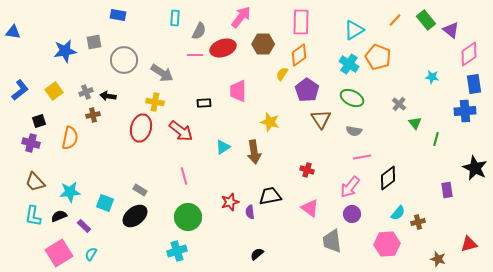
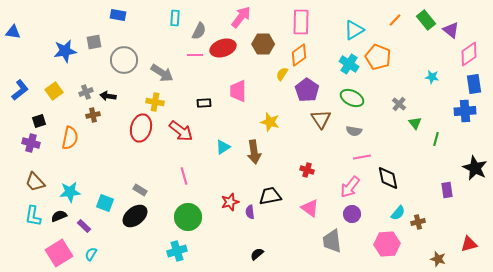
black diamond at (388, 178): rotated 65 degrees counterclockwise
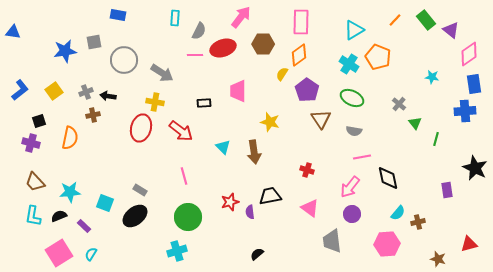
cyan triangle at (223, 147): rotated 42 degrees counterclockwise
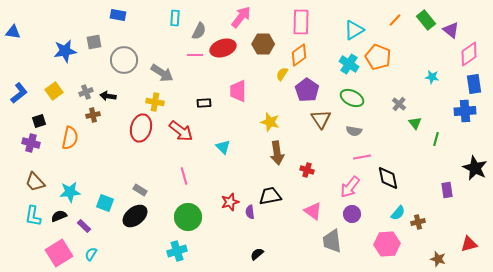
blue L-shape at (20, 90): moved 1 px left, 3 px down
brown arrow at (254, 152): moved 23 px right, 1 px down
pink triangle at (310, 208): moved 3 px right, 3 px down
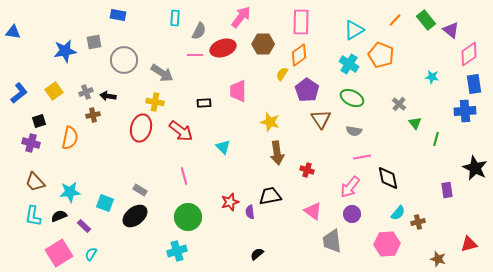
orange pentagon at (378, 57): moved 3 px right, 2 px up
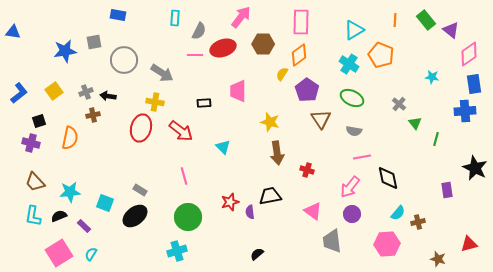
orange line at (395, 20): rotated 40 degrees counterclockwise
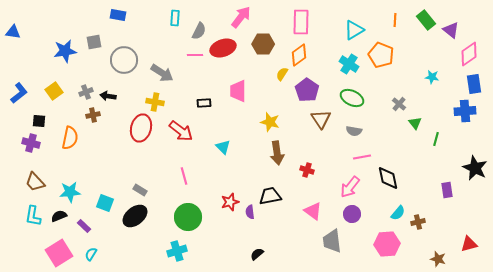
black square at (39, 121): rotated 24 degrees clockwise
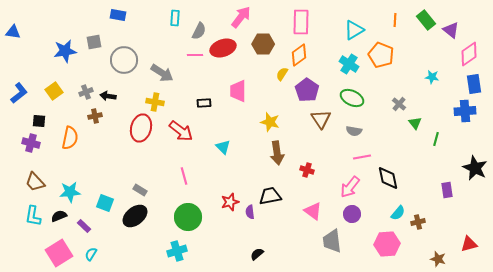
brown cross at (93, 115): moved 2 px right, 1 px down
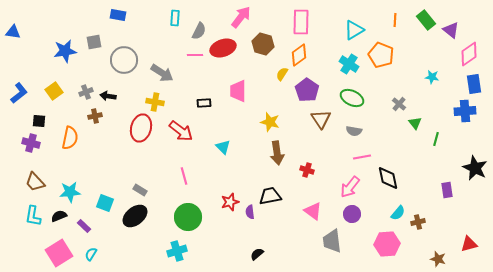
brown hexagon at (263, 44): rotated 15 degrees clockwise
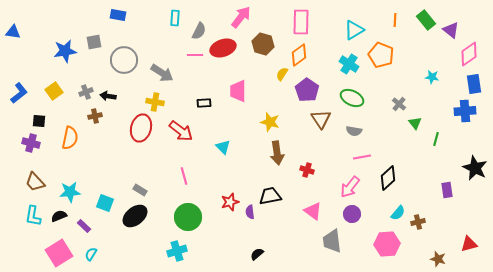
black diamond at (388, 178): rotated 60 degrees clockwise
